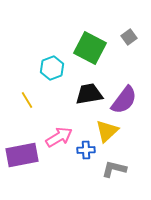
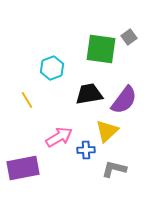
green square: moved 11 px right, 1 px down; rotated 20 degrees counterclockwise
purple rectangle: moved 1 px right, 13 px down
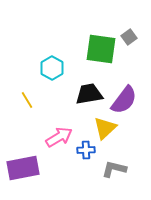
cyan hexagon: rotated 10 degrees counterclockwise
yellow triangle: moved 2 px left, 3 px up
